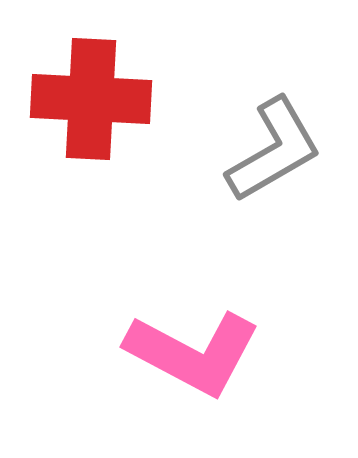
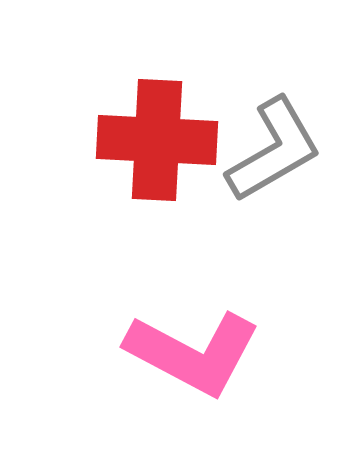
red cross: moved 66 px right, 41 px down
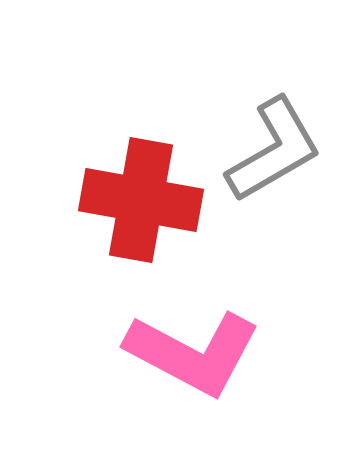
red cross: moved 16 px left, 60 px down; rotated 7 degrees clockwise
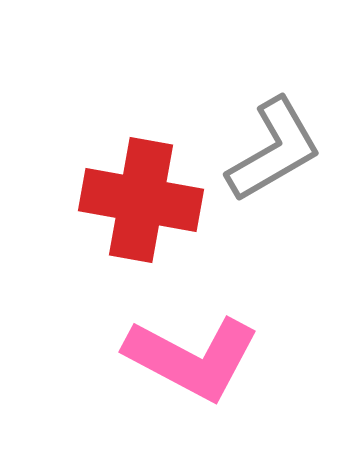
pink L-shape: moved 1 px left, 5 px down
